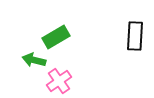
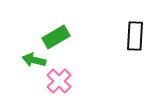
pink cross: rotated 10 degrees counterclockwise
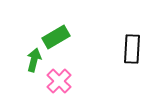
black rectangle: moved 3 px left, 13 px down
green arrow: rotated 90 degrees clockwise
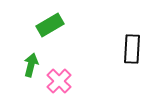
green rectangle: moved 6 px left, 12 px up
green arrow: moved 3 px left, 5 px down
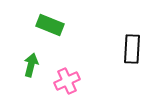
green rectangle: rotated 52 degrees clockwise
pink cross: moved 8 px right; rotated 20 degrees clockwise
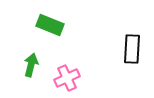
pink cross: moved 3 px up
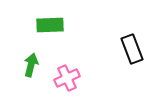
green rectangle: rotated 24 degrees counterclockwise
black rectangle: rotated 24 degrees counterclockwise
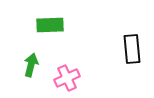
black rectangle: rotated 16 degrees clockwise
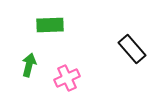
black rectangle: rotated 36 degrees counterclockwise
green arrow: moved 2 px left
